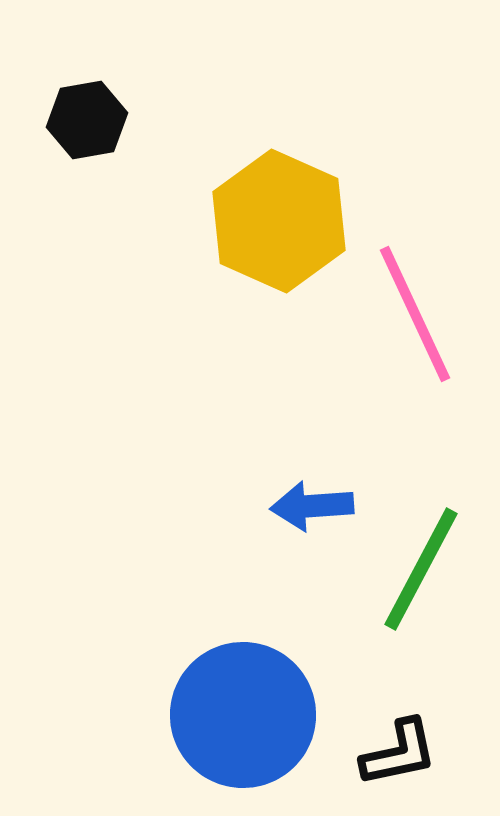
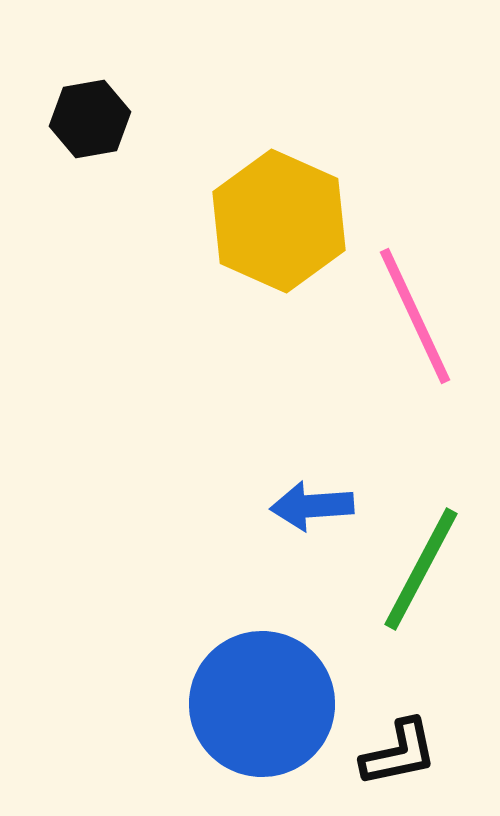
black hexagon: moved 3 px right, 1 px up
pink line: moved 2 px down
blue circle: moved 19 px right, 11 px up
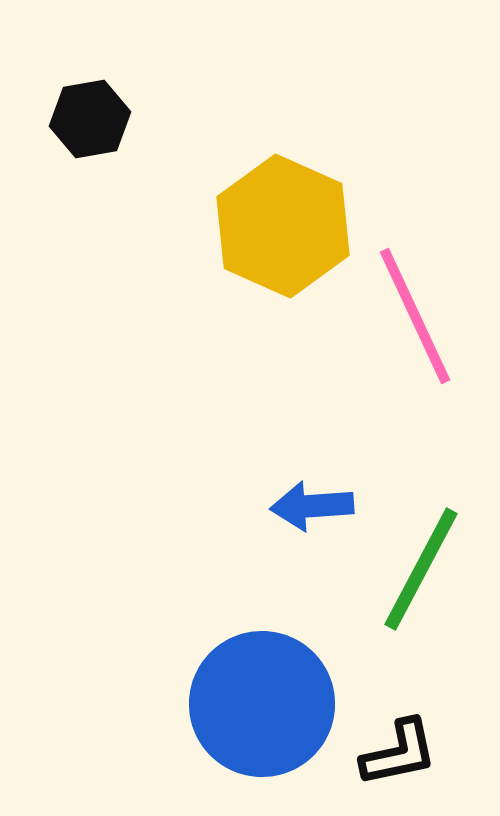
yellow hexagon: moved 4 px right, 5 px down
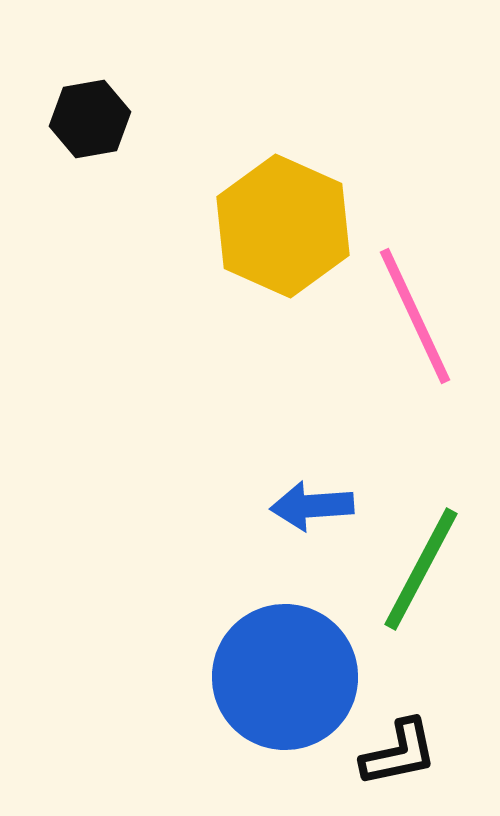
blue circle: moved 23 px right, 27 px up
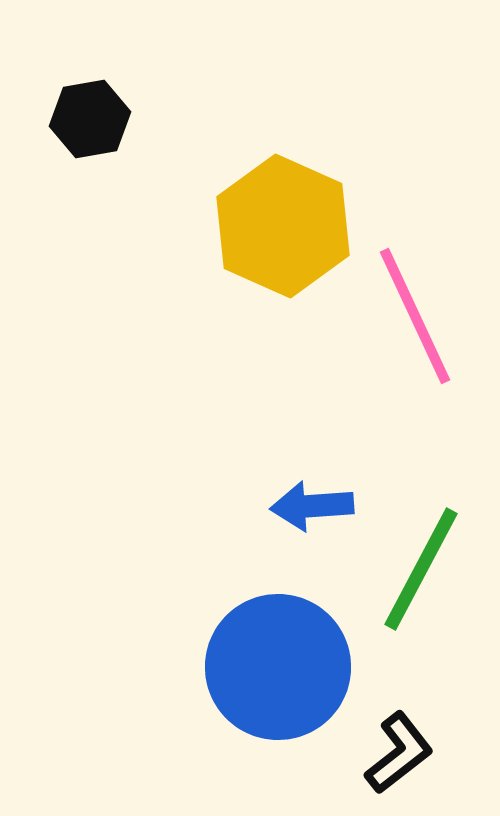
blue circle: moved 7 px left, 10 px up
black L-shape: rotated 26 degrees counterclockwise
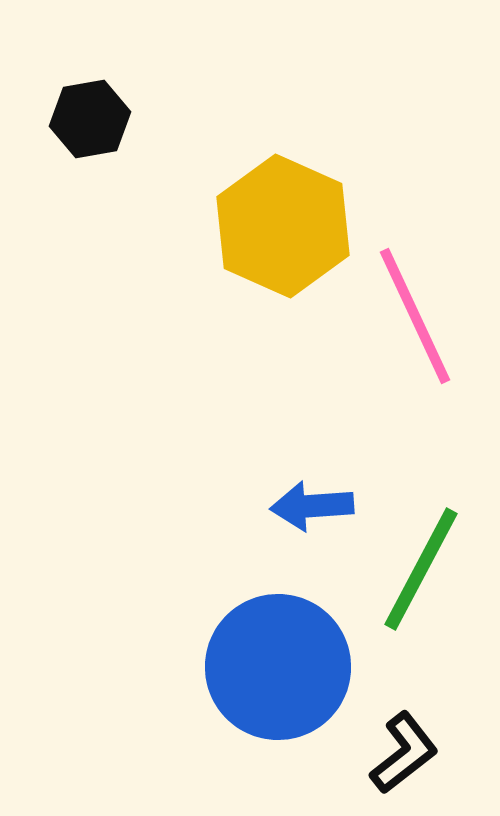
black L-shape: moved 5 px right
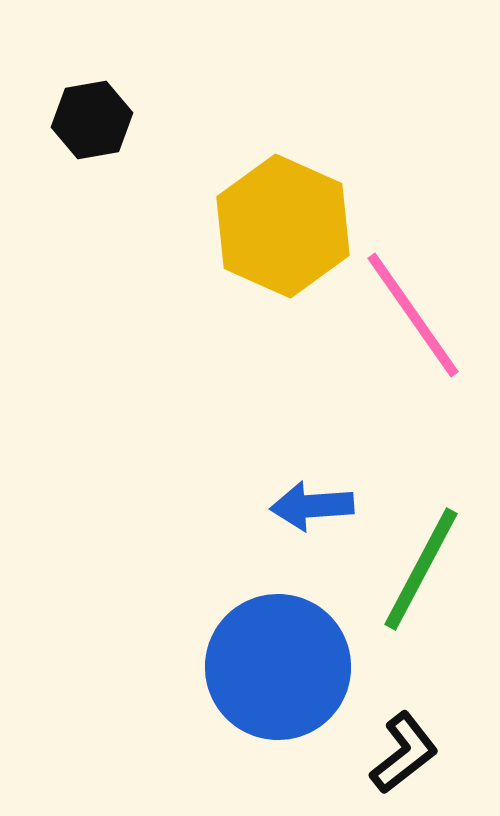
black hexagon: moved 2 px right, 1 px down
pink line: moved 2 px left, 1 px up; rotated 10 degrees counterclockwise
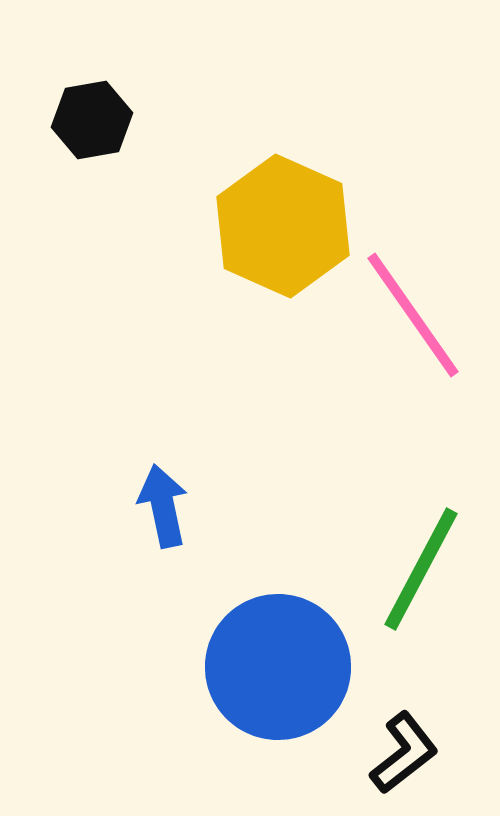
blue arrow: moved 149 px left; rotated 82 degrees clockwise
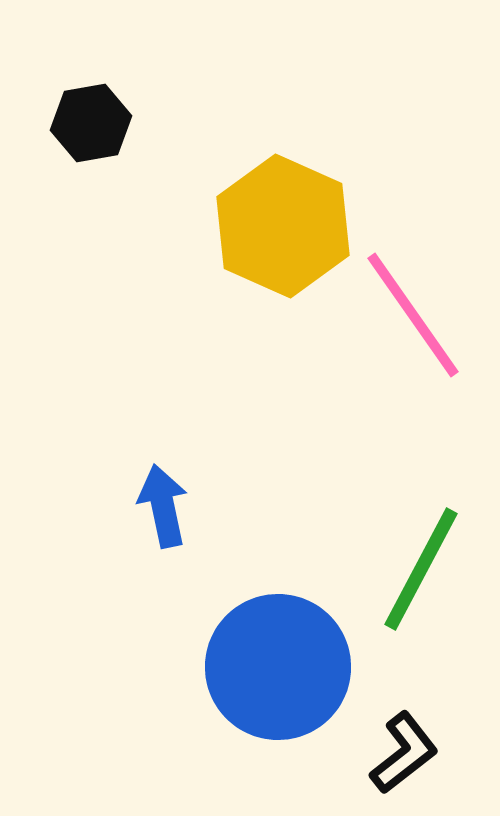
black hexagon: moved 1 px left, 3 px down
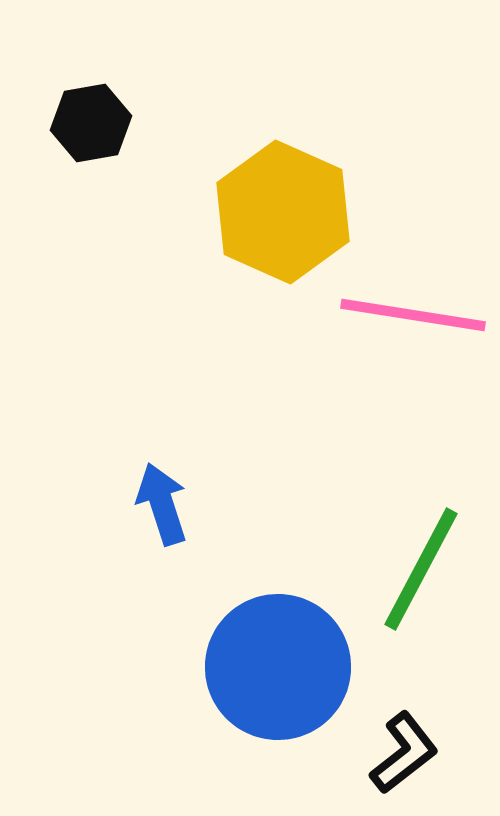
yellow hexagon: moved 14 px up
pink line: rotated 46 degrees counterclockwise
blue arrow: moved 1 px left, 2 px up; rotated 6 degrees counterclockwise
